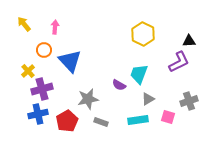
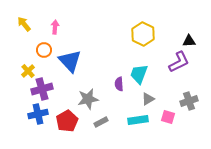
purple semicircle: moved 1 px up; rotated 56 degrees clockwise
gray rectangle: rotated 48 degrees counterclockwise
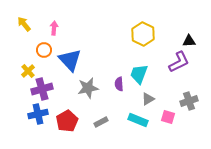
pink arrow: moved 1 px left, 1 px down
blue triangle: moved 1 px up
gray star: moved 11 px up
cyan rectangle: rotated 30 degrees clockwise
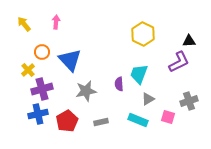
pink arrow: moved 2 px right, 6 px up
orange circle: moved 2 px left, 2 px down
yellow cross: moved 1 px up
gray star: moved 2 px left, 3 px down
gray rectangle: rotated 16 degrees clockwise
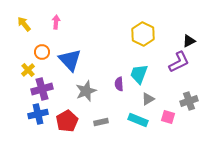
black triangle: rotated 24 degrees counterclockwise
gray star: rotated 10 degrees counterclockwise
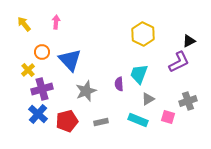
gray cross: moved 1 px left
blue cross: rotated 36 degrees counterclockwise
red pentagon: rotated 15 degrees clockwise
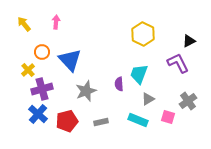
purple L-shape: moved 1 px left, 1 px down; rotated 90 degrees counterclockwise
gray cross: rotated 18 degrees counterclockwise
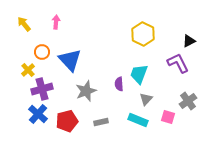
gray triangle: moved 2 px left; rotated 16 degrees counterclockwise
